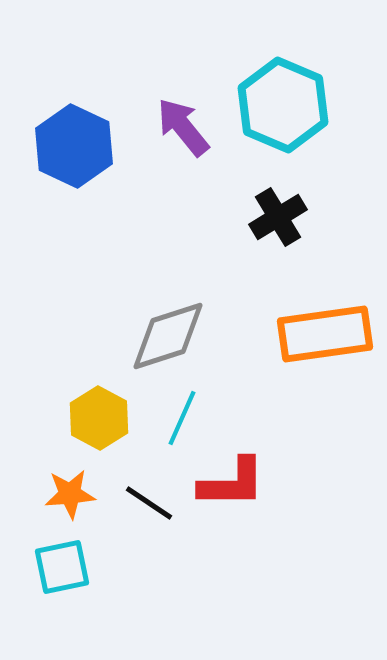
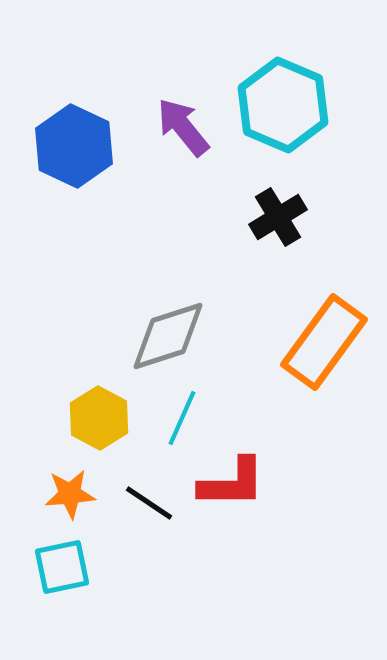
orange rectangle: moved 1 px left, 8 px down; rotated 46 degrees counterclockwise
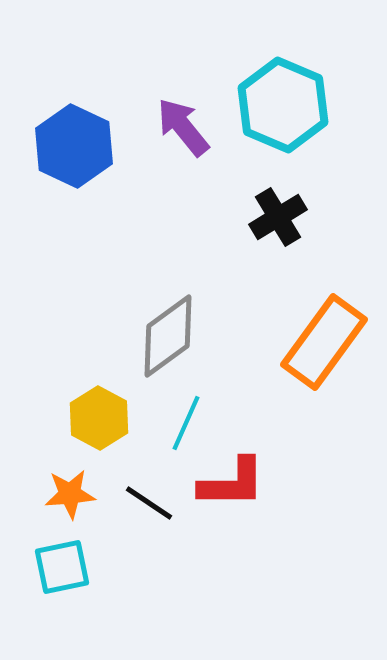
gray diamond: rotated 18 degrees counterclockwise
cyan line: moved 4 px right, 5 px down
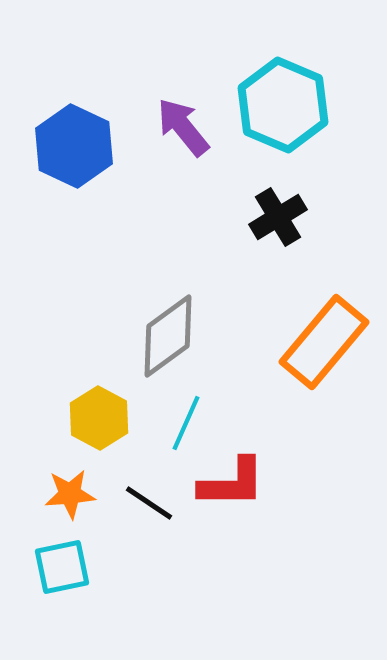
orange rectangle: rotated 4 degrees clockwise
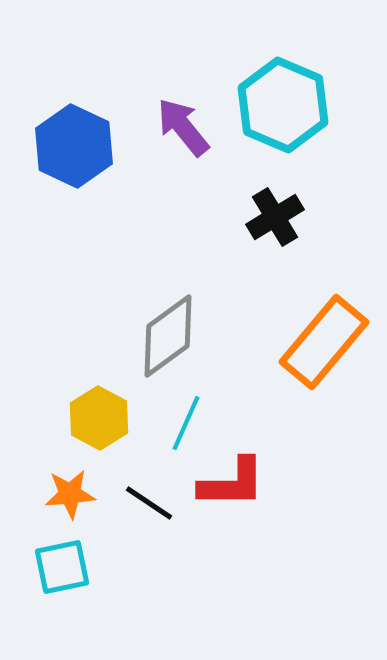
black cross: moved 3 px left
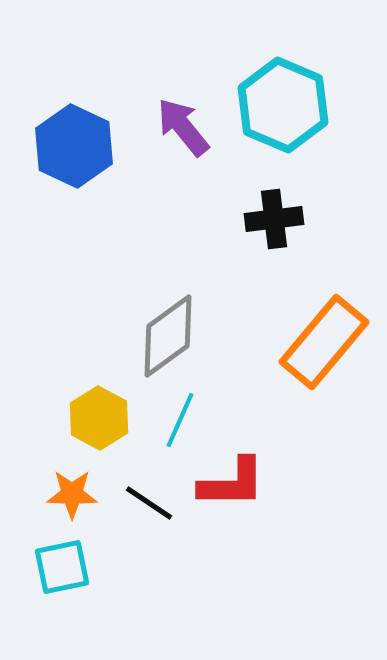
black cross: moved 1 px left, 2 px down; rotated 24 degrees clockwise
cyan line: moved 6 px left, 3 px up
orange star: moved 2 px right; rotated 6 degrees clockwise
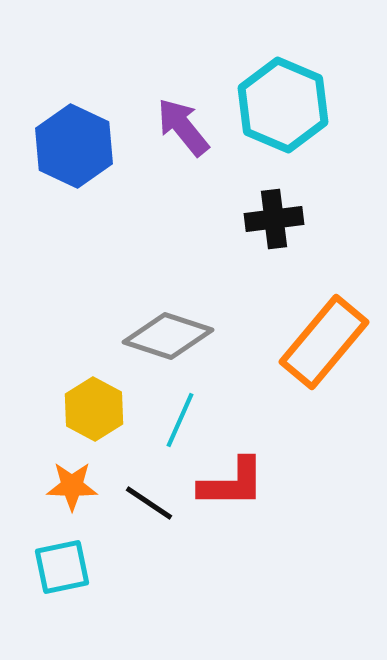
gray diamond: rotated 54 degrees clockwise
yellow hexagon: moved 5 px left, 9 px up
orange star: moved 8 px up
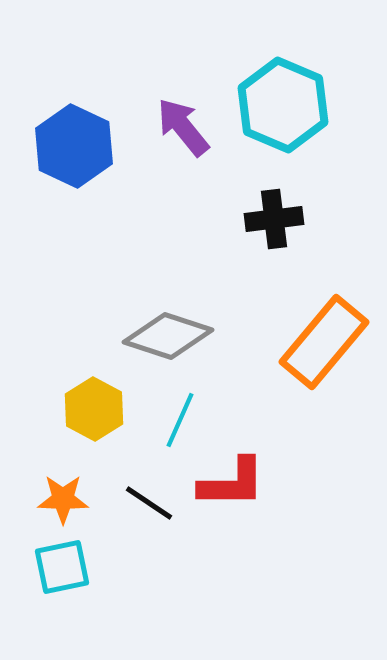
orange star: moved 9 px left, 13 px down
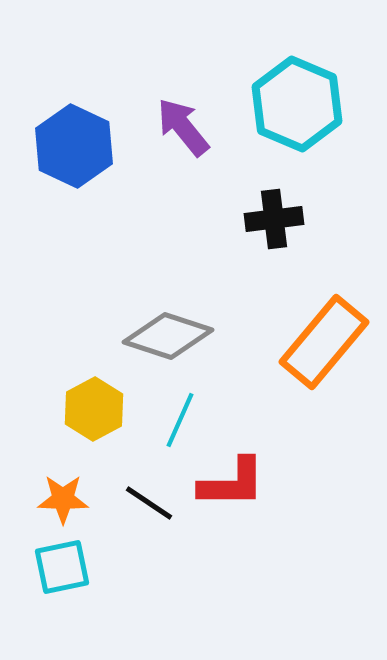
cyan hexagon: moved 14 px right, 1 px up
yellow hexagon: rotated 4 degrees clockwise
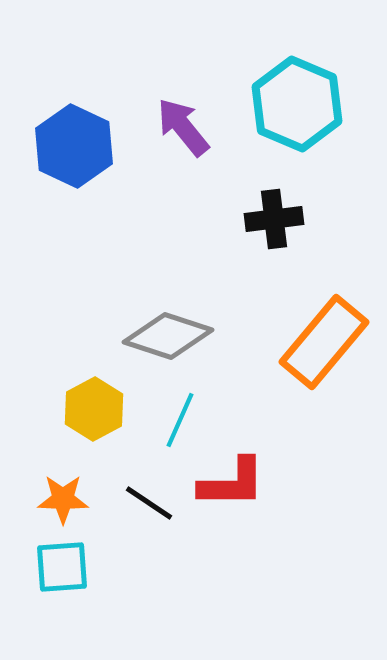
cyan square: rotated 8 degrees clockwise
